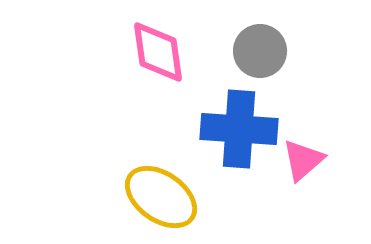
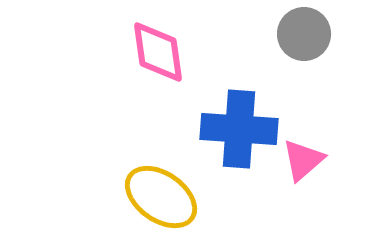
gray circle: moved 44 px right, 17 px up
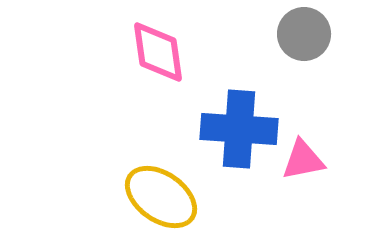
pink triangle: rotated 30 degrees clockwise
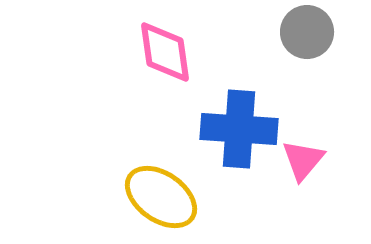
gray circle: moved 3 px right, 2 px up
pink diamond: moved 7 px right
pink triangle: rotated 39 degrees counterclockwise
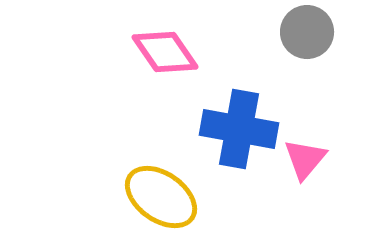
pink diamond: rotated 26 degrees counterclockwise
blue cross: rotated 6 degrees clockwise
pink triangle: moved 2 px right, 1 px up
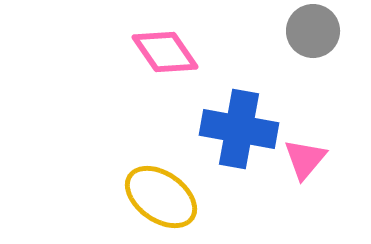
gray circle: moved 6 px right, 1 px up
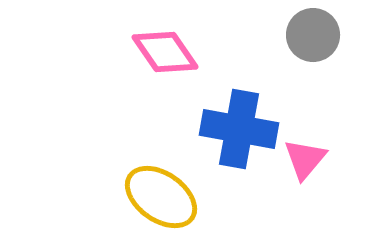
gray circle: moved 4 px down
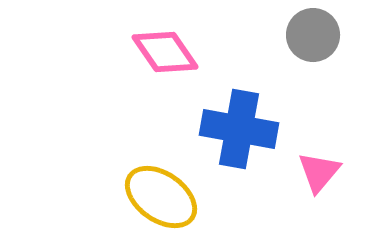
pink triangle: moved 14 px right, 13 px down
